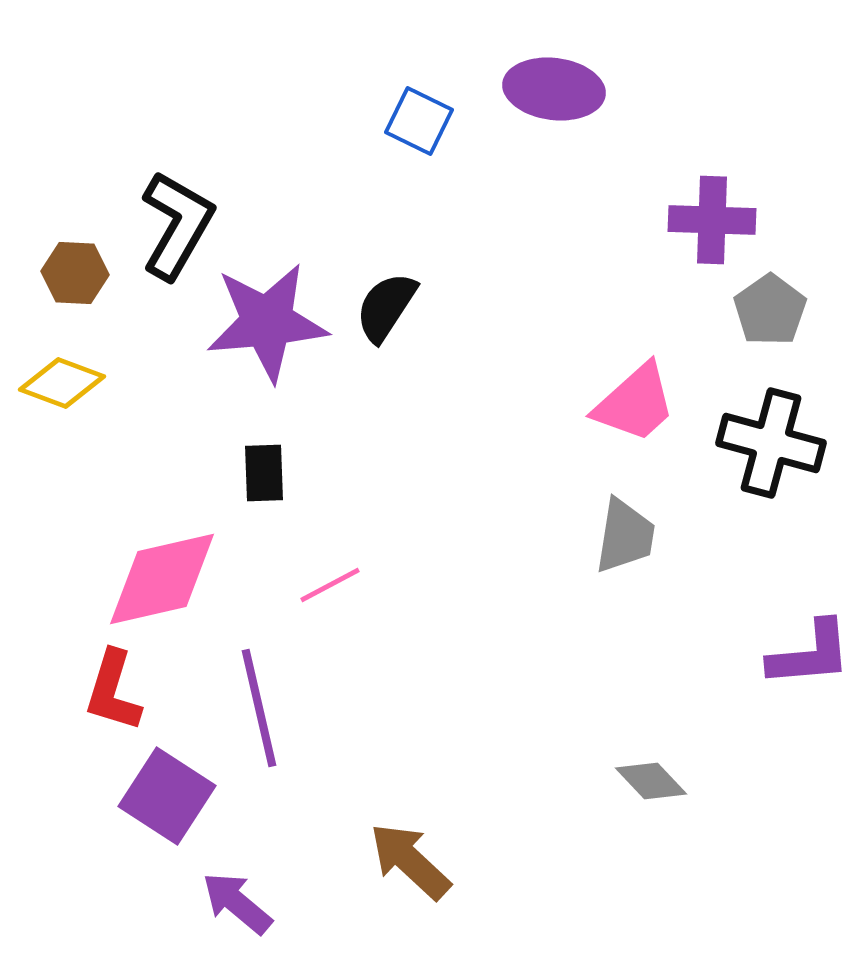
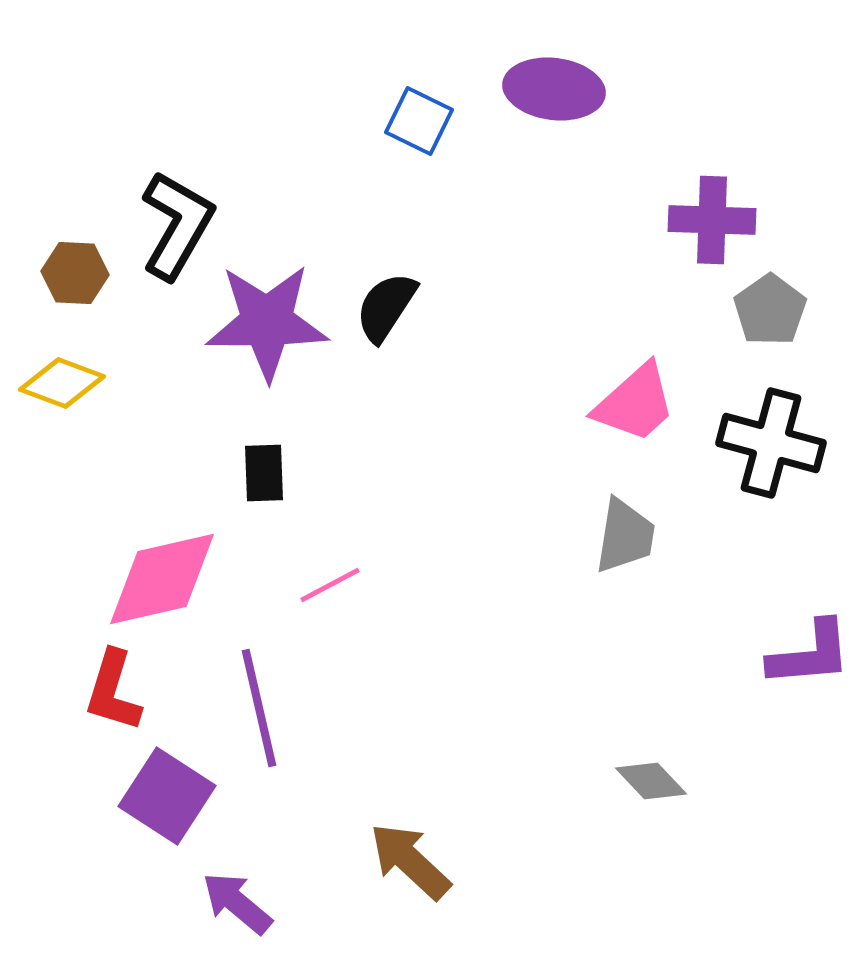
purple star: rotated 5 degrees clockwise
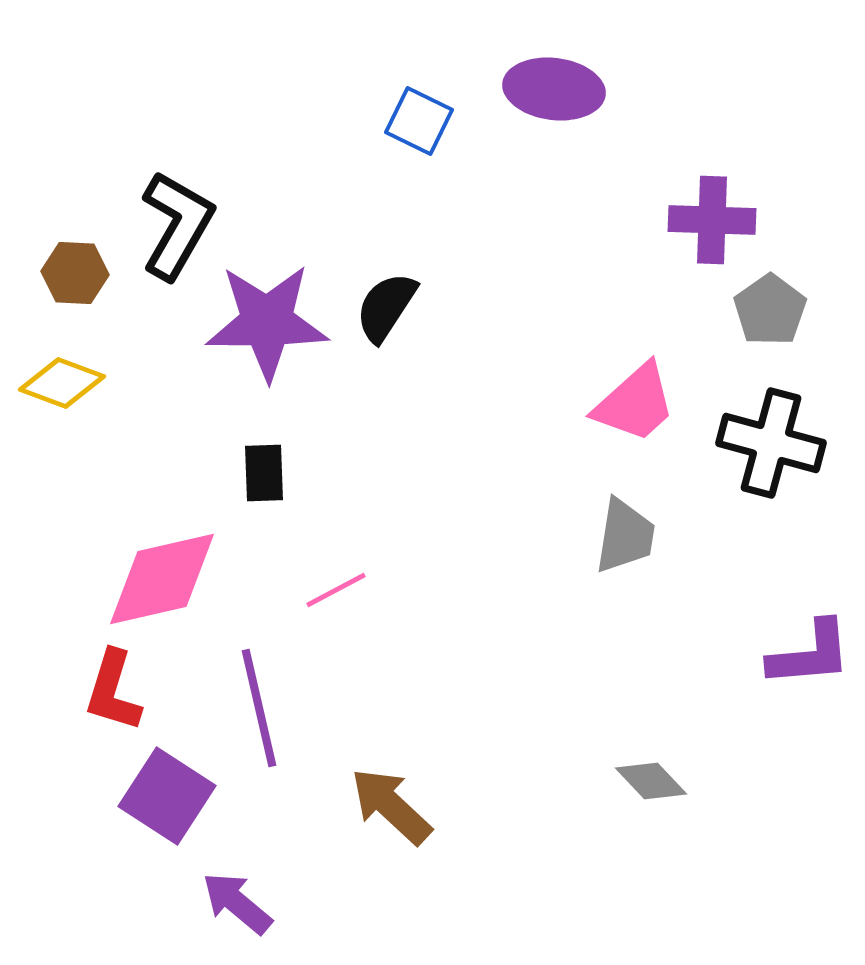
pink line: moved 6 px right, 5 px down
brown arrow: moved 19 px left, 55 px up
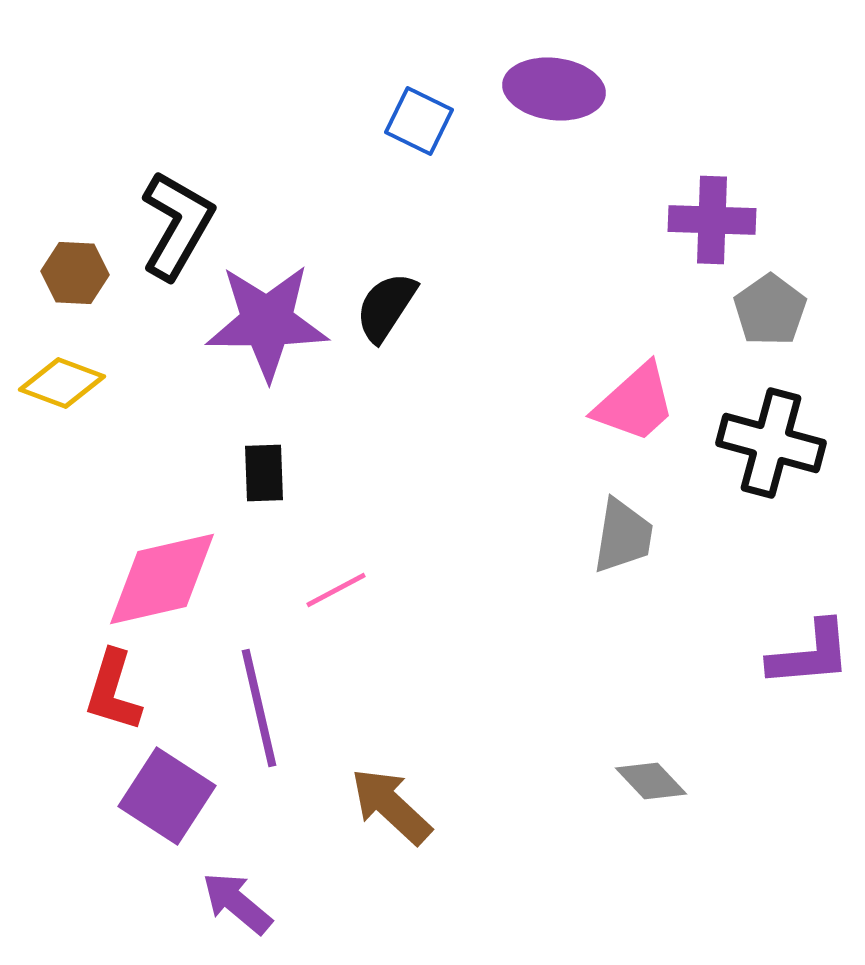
gray trapezoid: moved 2 px left
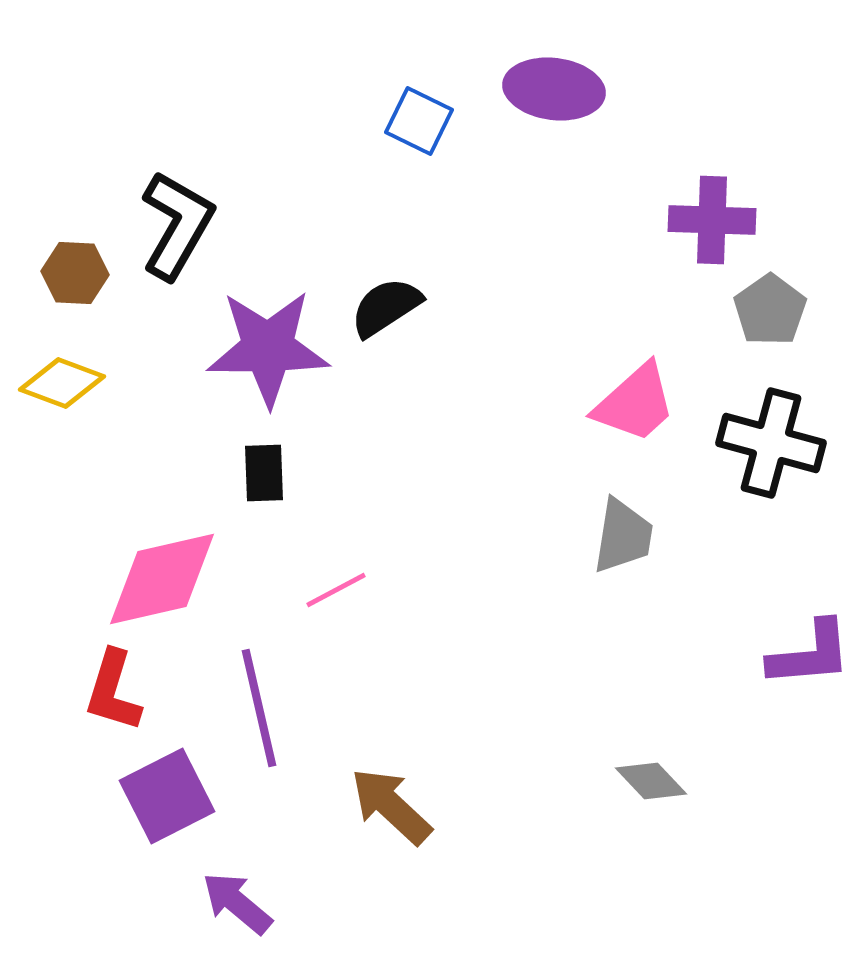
black semicircle: rotated 24 degrees clockwise
purple star: moved 1 px right, 26 px down
purple square: rotated 30 degrees clockwise
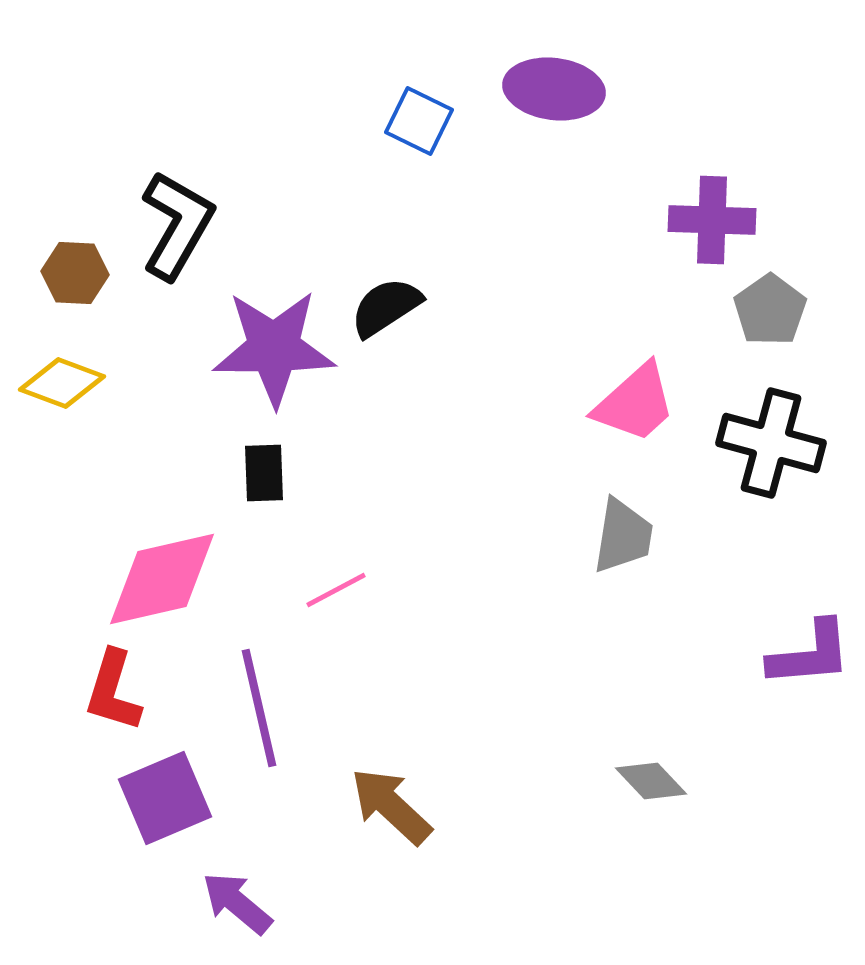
purple star: moved 6 px right
purple square: moved 2 px left, 2 px down; rotated 4 degrees clockwise
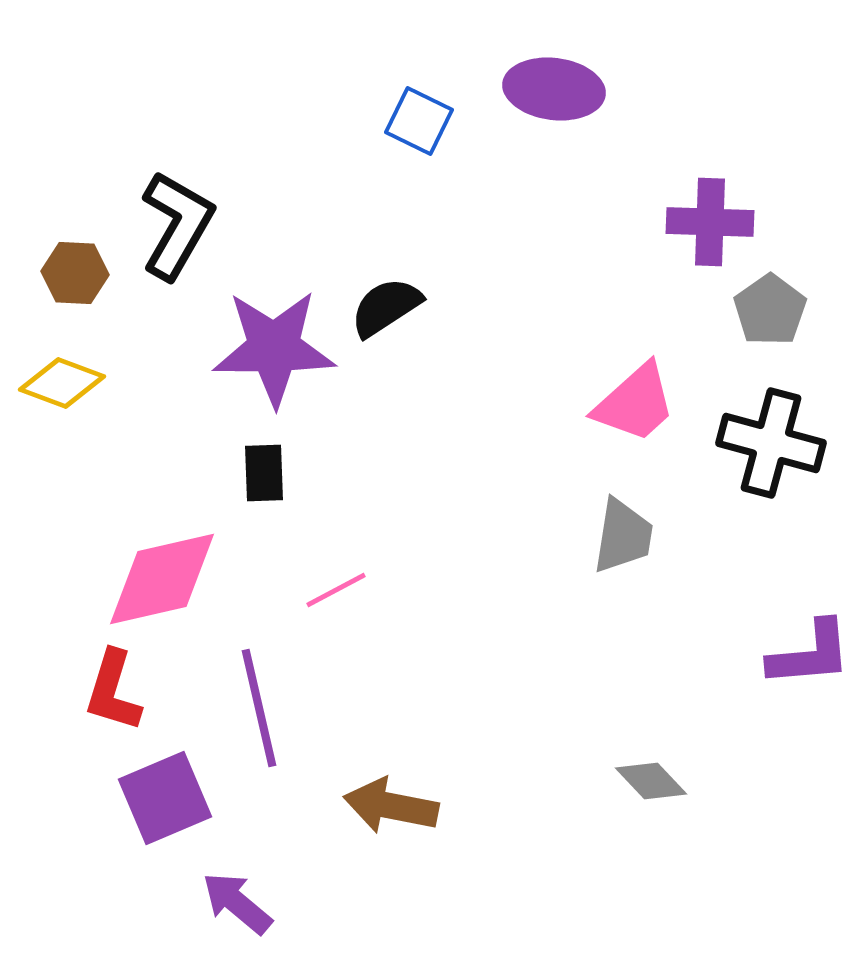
purple cross: moved 2 px left, 2 px down
brown arrow: rotated 32 degrees counterclockwise
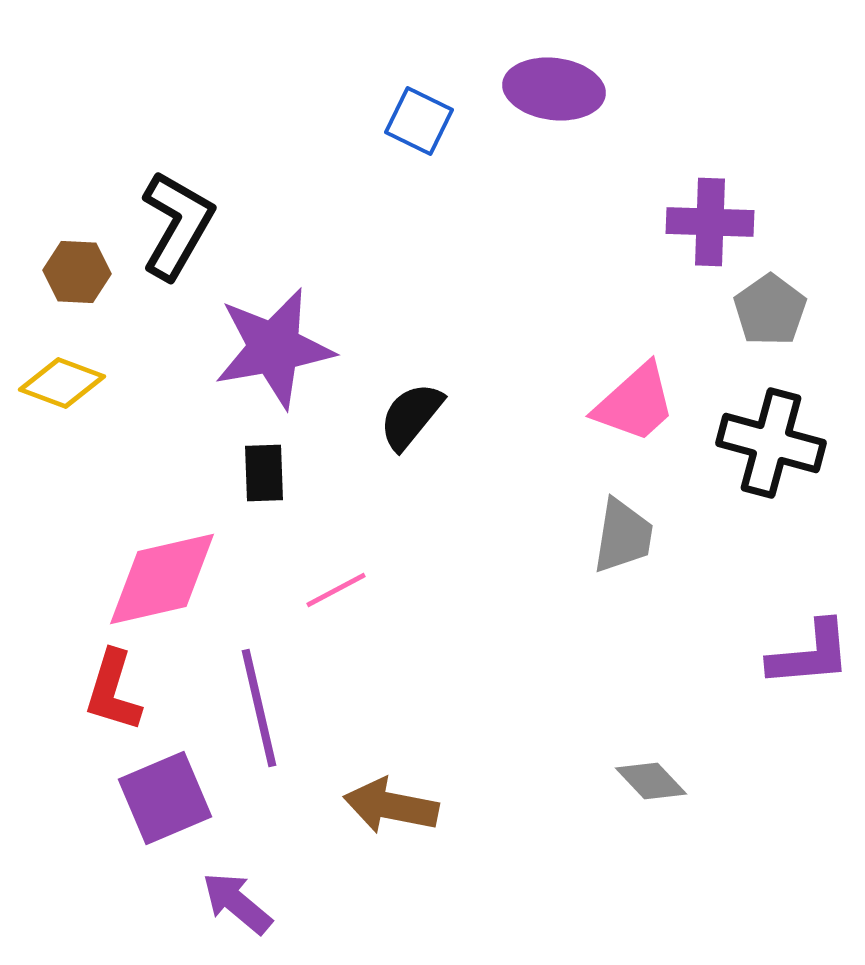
brown hexagon: moved 2 px right, 1 px up
black semicircle: moved 25 px right, 109 px down; rotated 18 degrees counterclockwise
purple star: rotated 10 degrees counterclockwise
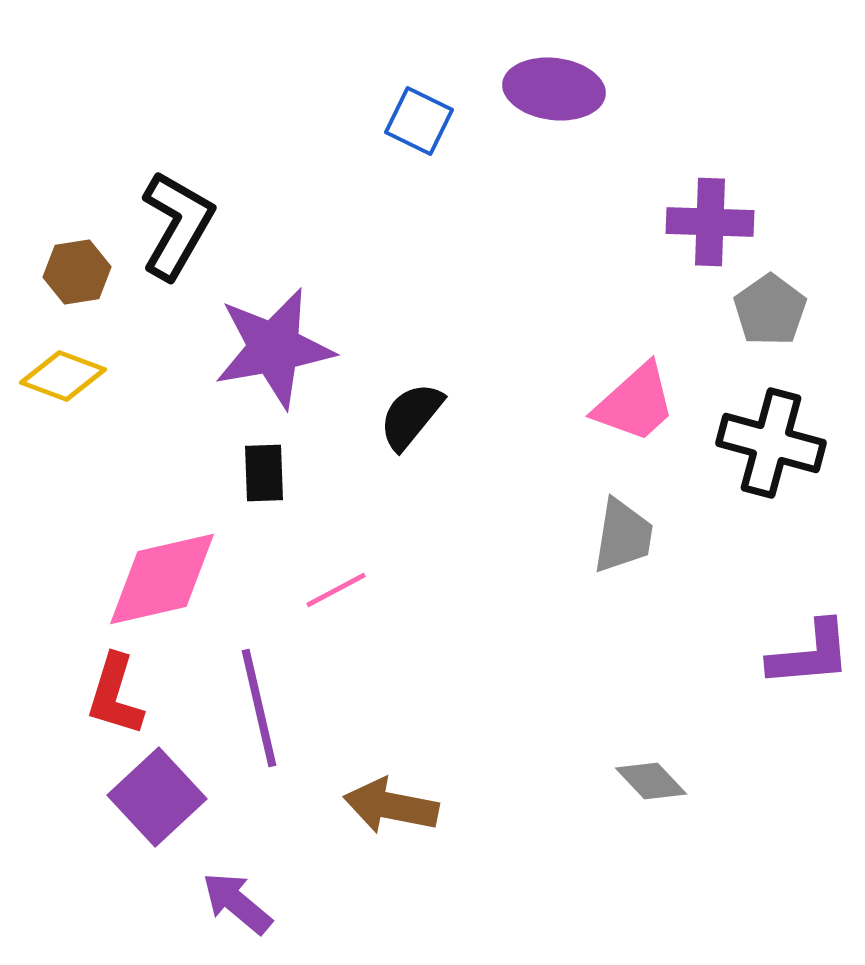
brown hexagon: rotated 12 degrees counterclockwise
yellow diamond: moved 1 px right, 7 px up
red L-shape: moved 2 px right, 4 px down
purple square: moved 8 px left, 1 px up; rotated 20 degrees counterclockwise
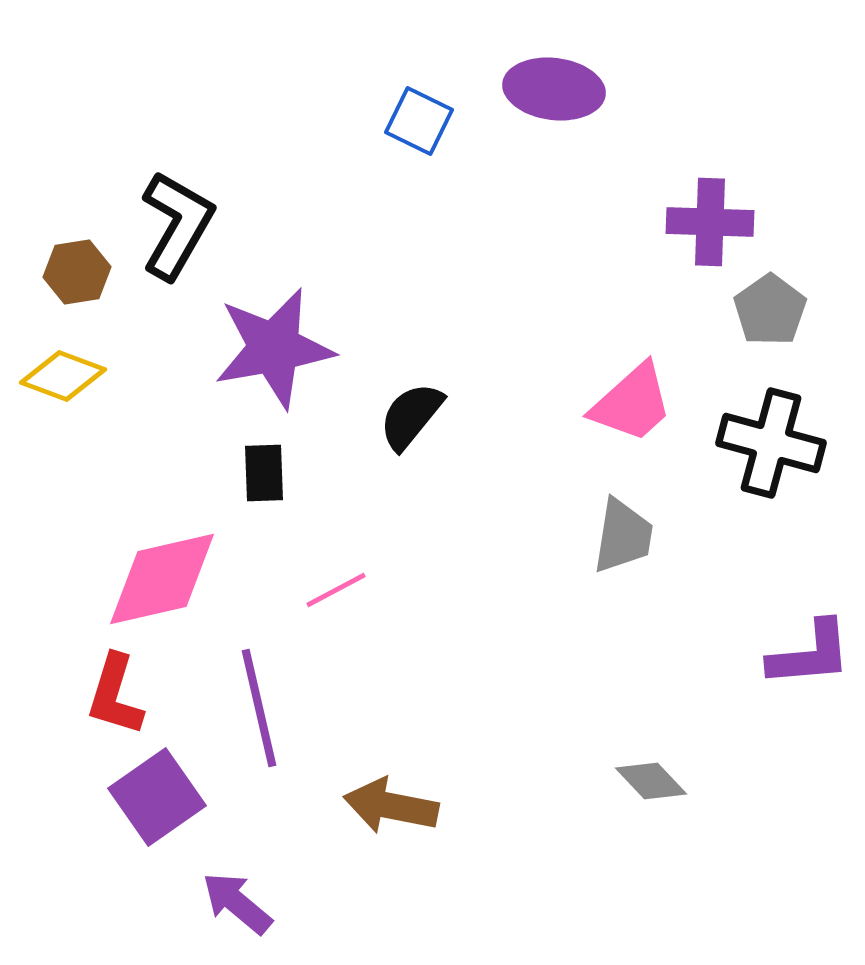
pink trapezoid: moved 3 px left
purple square: rotated 8 degrees clockwise
